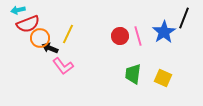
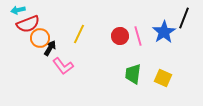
yellow line: moved 11 px right
black arrow: rotated 98 degrees clockwise
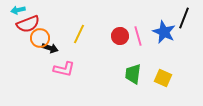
blue star: rotated 15 degrees counterclockwise
black arrow: rotated 77 degrees clockwise
pink L-shape: moved 1 px right, 3 px down; rotated 40 degrees counterclockwise
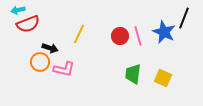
orange circle: moved 24 px down
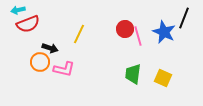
red circle: moved 5 px right, 7 px up
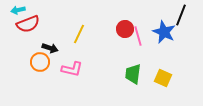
black line: moved 3 px left, 3 px up
pink L-shape: moved 8 px right
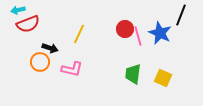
blue star: moved 4 px left, 1 px down
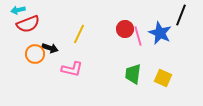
orange circle: moved 5 px left, 8 px up
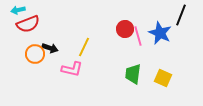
yellow line: moved 5 px right, 13 px down
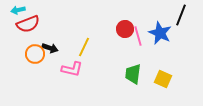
yellow square: moved 1 px down
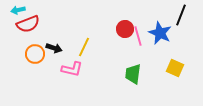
black arrow: moved 4 px right
yellow square: moved 12 px right, 11 px up
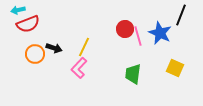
pink L-shape: moved 7 px right, 1 px up; rotated 120 degrees clockwise
